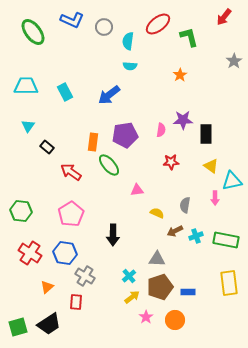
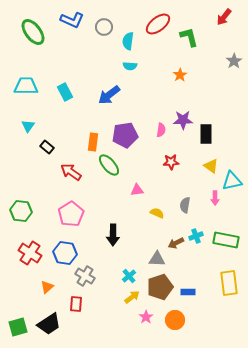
brown arrow at (175, 231): moved 1 px right, 12 px down
red rectangle at (76, 302): moved 2 px down
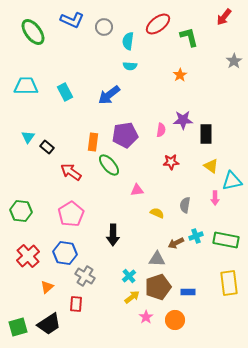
cyan triangle at (28, 126): moved 11 px down
red cross at (30, 253): moved 2 px left, 3 px down; rotated 15 degrees clockwise
brown pentagon at (160, 287): moved 2 px left
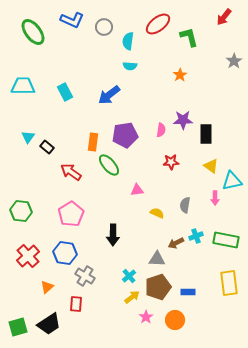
cyan trapezoid at (26, 86): moved 3 px left
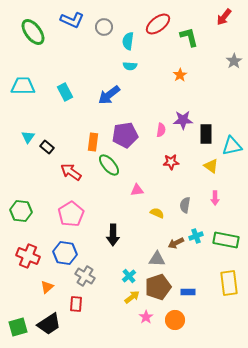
cyan triangle at (232, 181): moved 35 px up
red cross at (28, 256): rotated 25 degrees counterclockwise
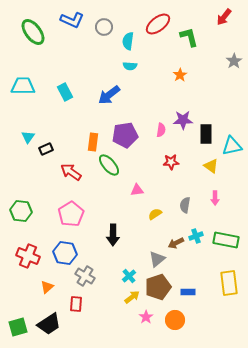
black rectangle at (47, 147): moved 1 px left, 2 px down; rotated 64 degrees counterclockwise
yellow semicircle at (157, 213): moved 2 px left, 1 px down; rotated 56 degrees counterclockwise
gray triangle at (157, 259): rotated 42 degrees counterclockwise
